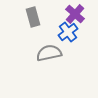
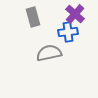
blue cross: rotated 30 degrees clockwise
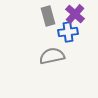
gray rectangle: moved 15 px right, 1 px up
gray semicircle: moved 3 px right, 3 px down
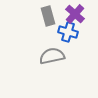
blue cross: rotated 24 degrees clockwise
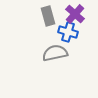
gray semicircle: moved 3 px right, 3 px up
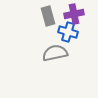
purple cross: moved 1 px left; rotated 36 degrees clockwise
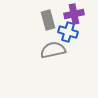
gray rectangle: moved 4 px down
gray semicircle: moved 2 px left, 3 px up
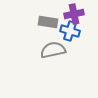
gray rectangle: moved 2 px down; rotated 66 degrees counterclockwise
blue cross: moved 2 px right, 1 px up
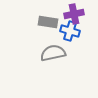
gray semicircle: moved 3 px down
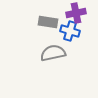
purple cross: moved 2 px right, 1 px up
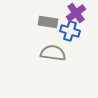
purple cross: rotated 24 degrees counterclockwise
gray semicircle: rotated 20 degrees clockwise
